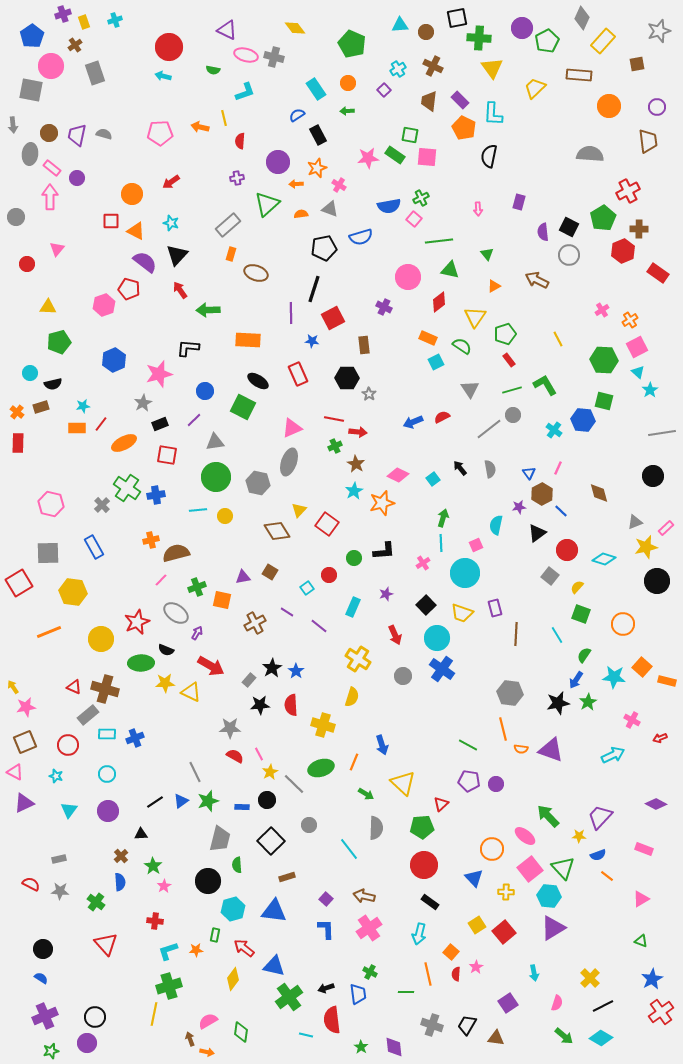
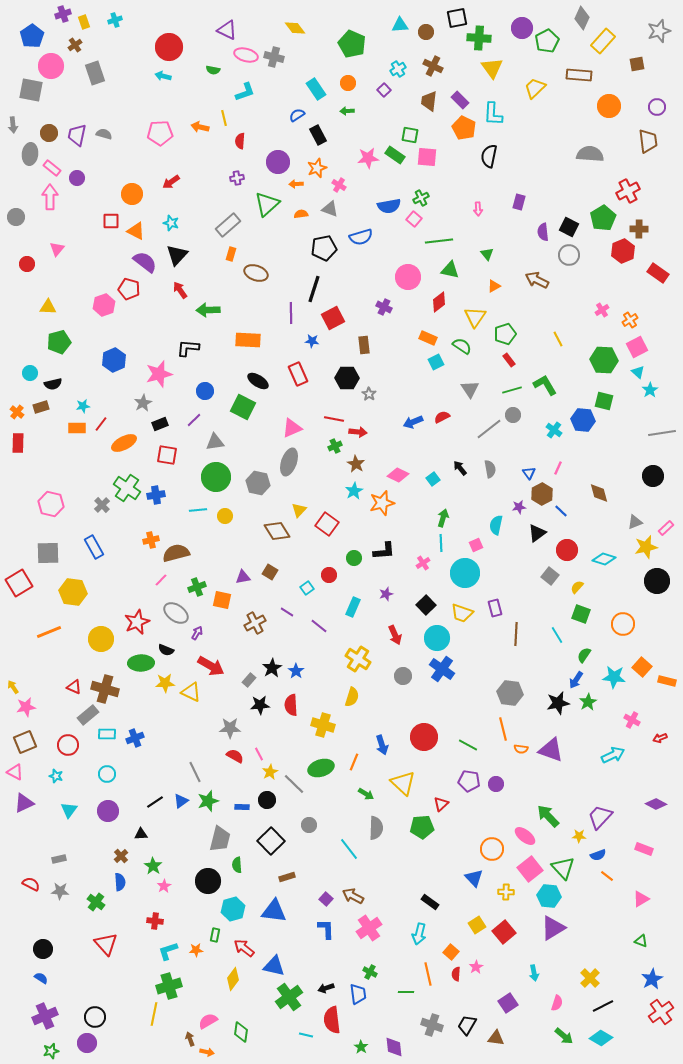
red circle at (424, 865): moved 128 px up
brown arrow at (364, 896): moved 11 px left; rotated 15 degrees clockwise
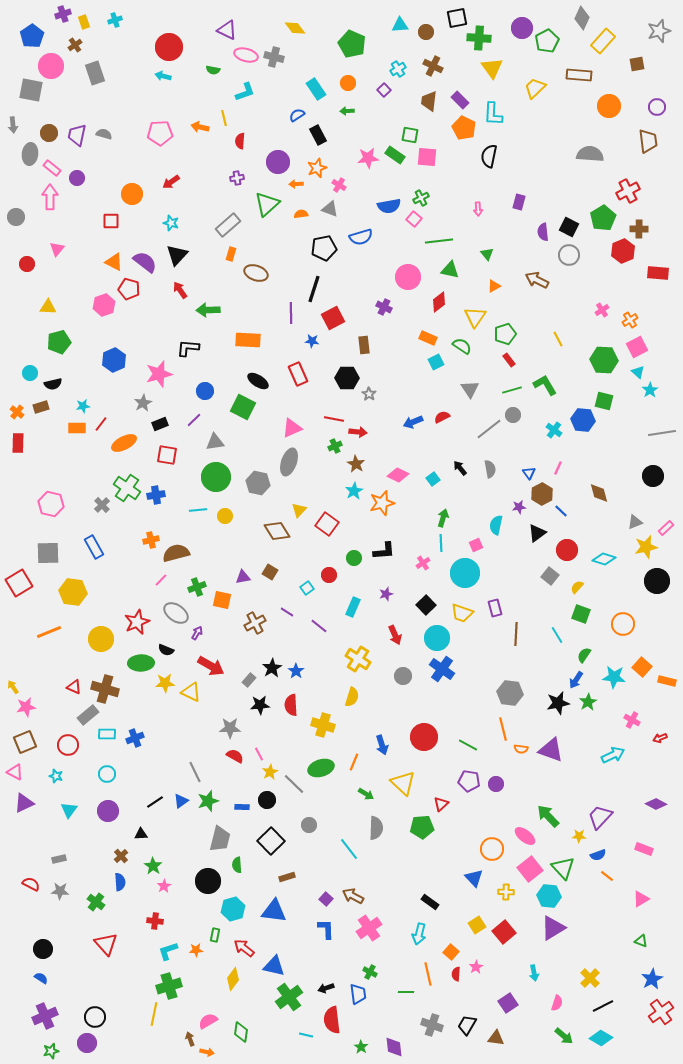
orange triangle at (136, 231): moved 22 px left, 31 px down
red rectangle at (658, 273): rotated 30 degrees counterclockwise
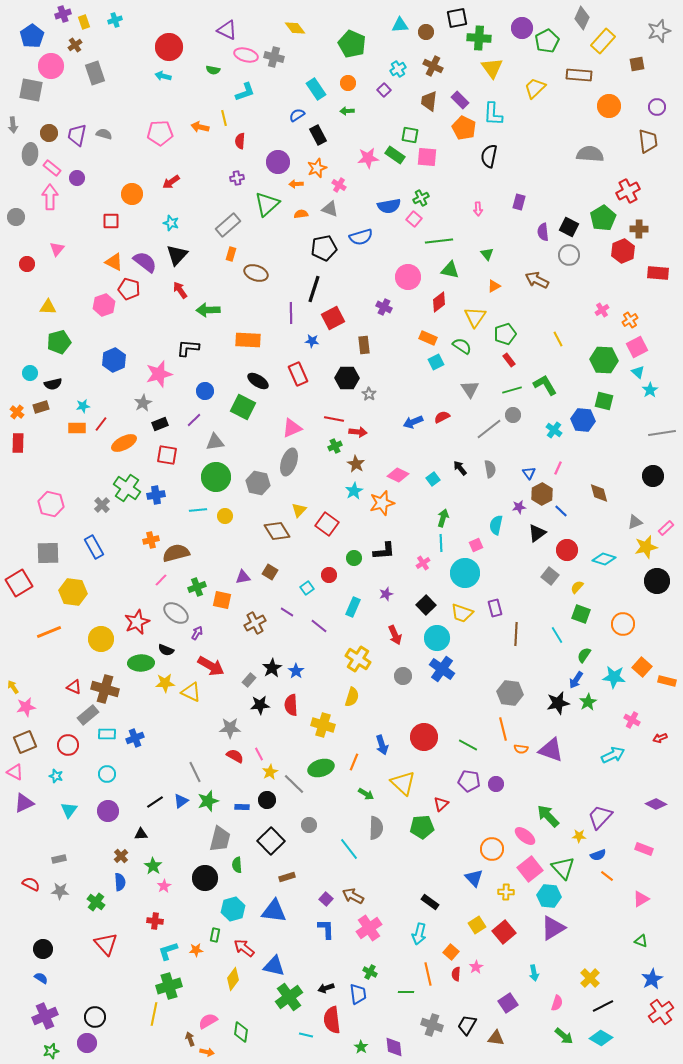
black circle at (208, 881): moved 3 px left, 3 px up
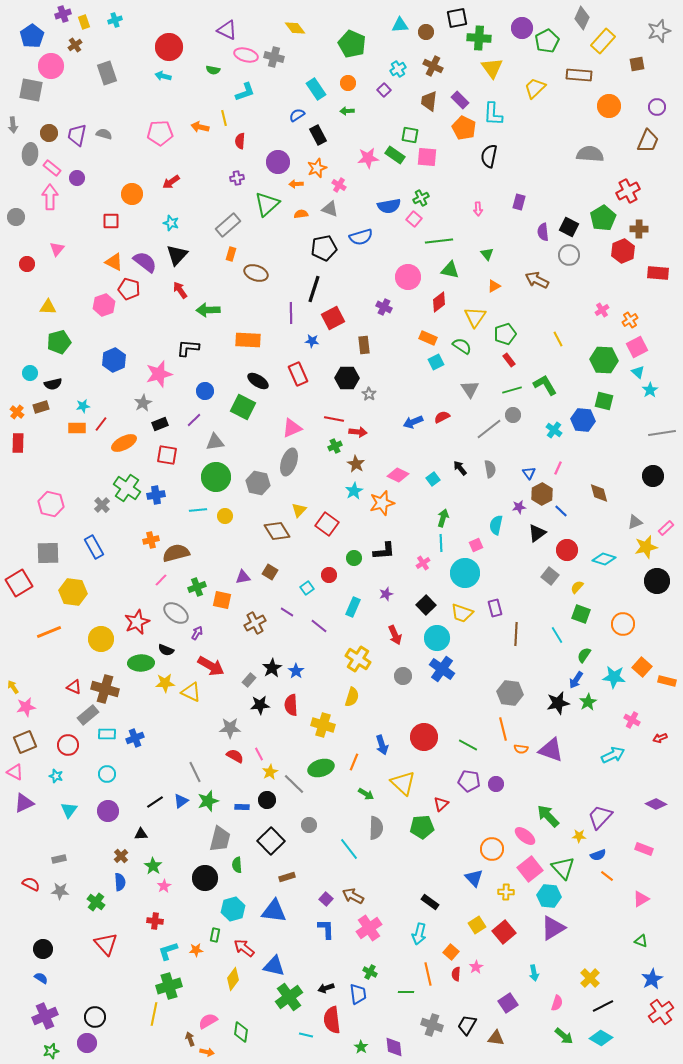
gray rectangle at (95, 73): moved 12 px right
brown trapezoid at (648, 141): rotated 30 degrees clockwise
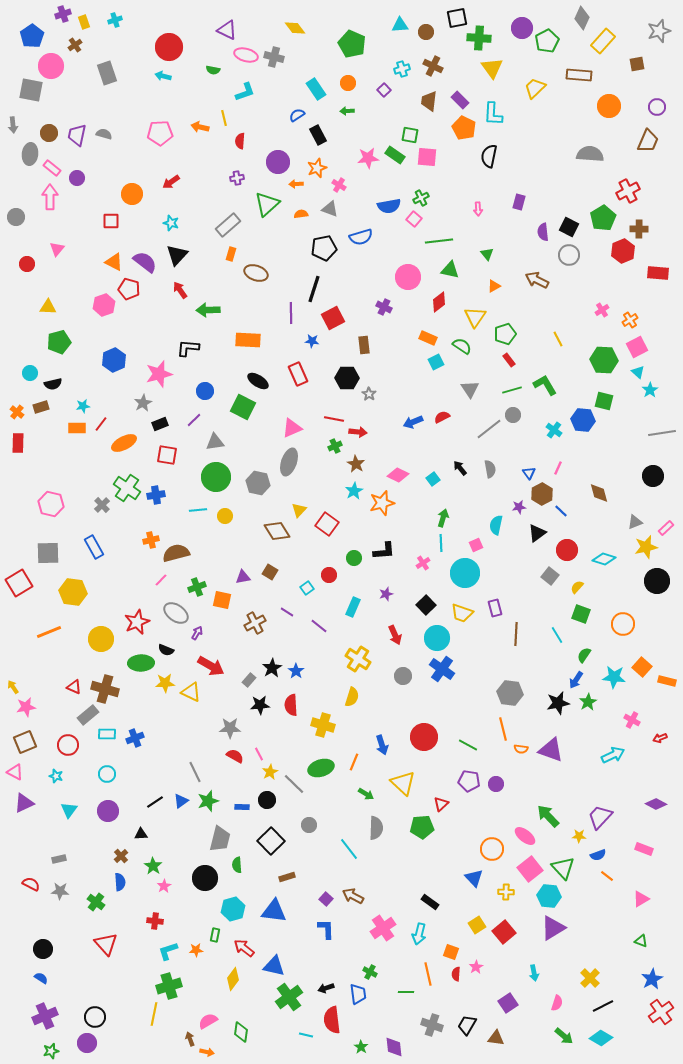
cyan cross at (398, 69): moved 4 px right; rotated 14 degrees clockwise
pink cross at (369, 928): moved 14 px right
orange square at (451, 952): rotated 21 degrees counterclockwise
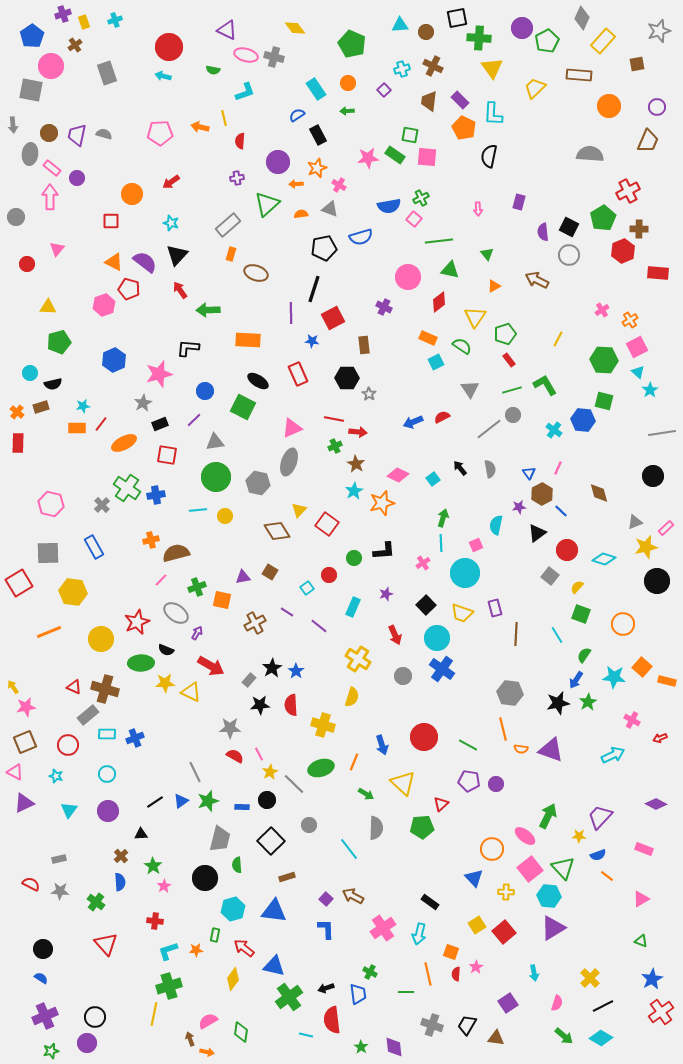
yellow line at (558, 339): rotated 56 degrees clockwise
green arrow at (548, 816): rotated 70 degrees clockwise
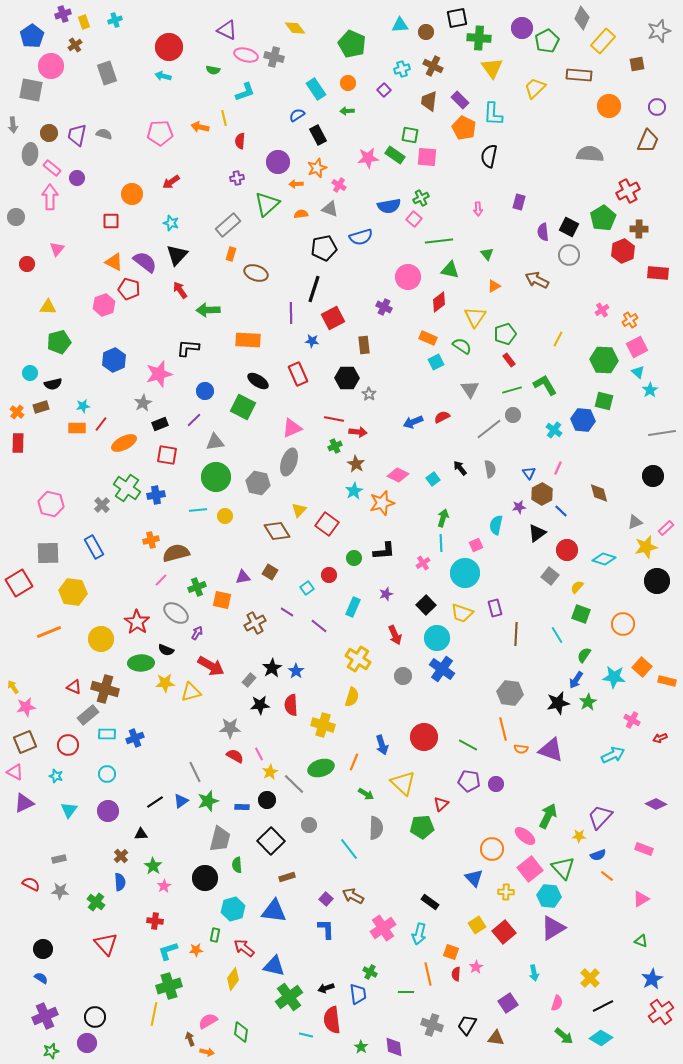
red star at (137, 622): rotated 15 degrees counterclockwise
yellow triangle at (191, 692): rotated 40 degrees counterclockwise
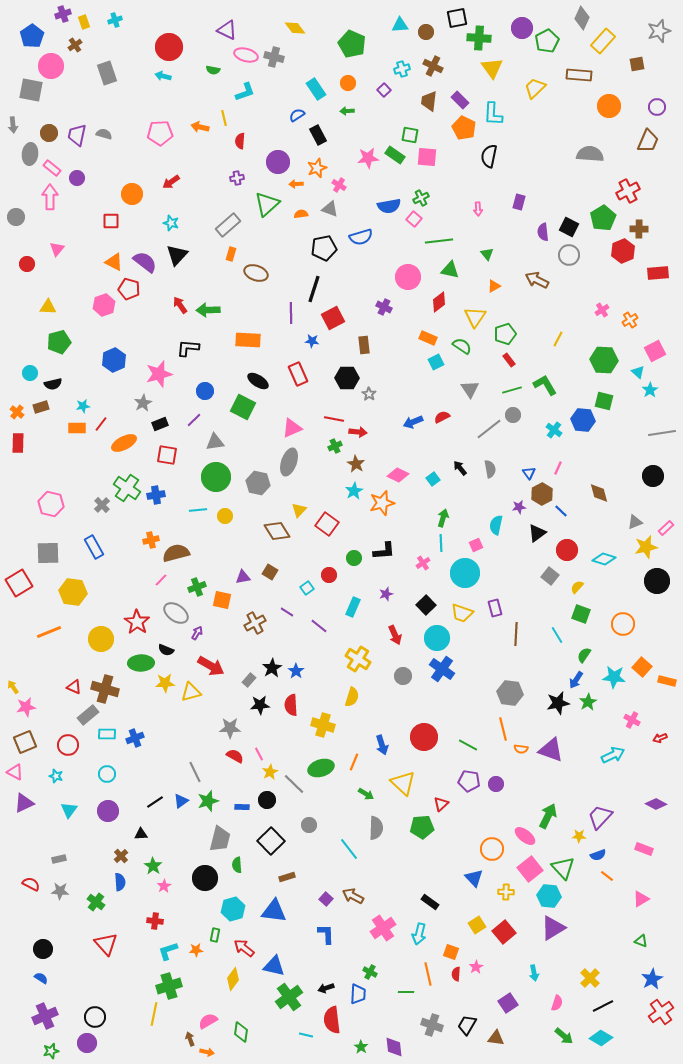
red rectangle at (658, 273): rotated 10 degrees counterclockwise
red arrow at (180, 290): moved 15 px down
pink square at (637, 347): moved 18 px right, 4 px down
blue L-shape at (326, 929): moved 5 px down
blue trapezoid at (358, 994): rotated 10 degrees clockwise
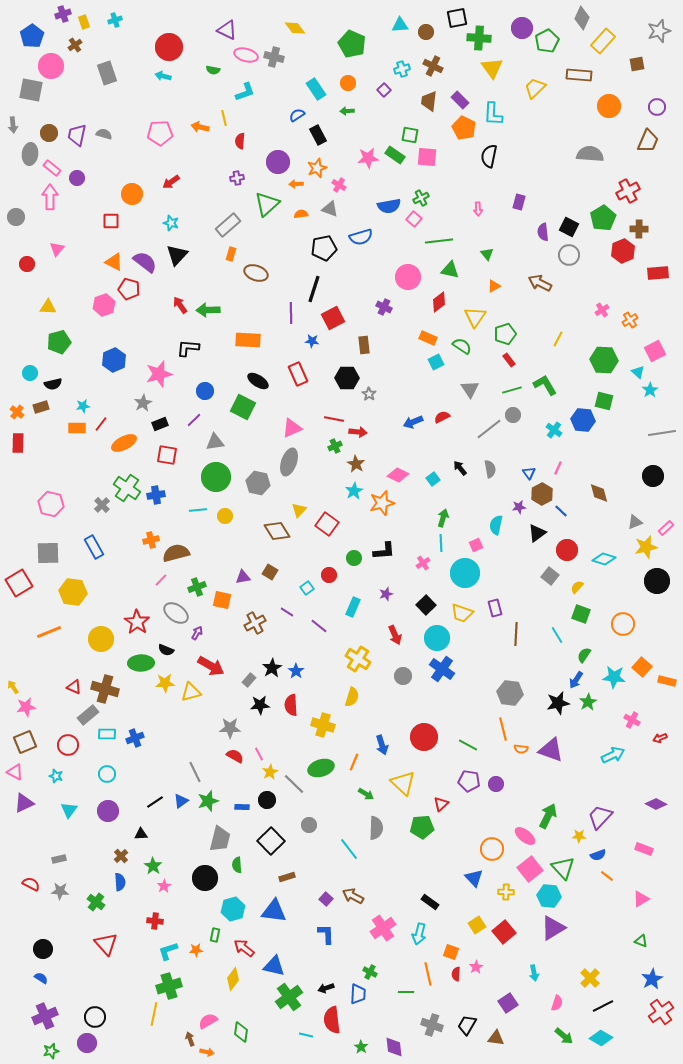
brown arrow at (537, 280): moved 3 px right, 3 px down
